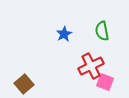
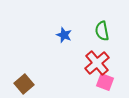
blue star: moved 1 px down; rotated 21 degrees counterclockwise
red cross: moved 6 px right, 3 px up; rotated 15 degrees counterclockwise
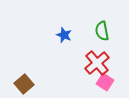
pink square: rotated 12 degrees clockwise
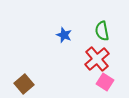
red cross: moved 4 px up
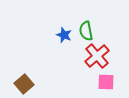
green semicircle: moved 16 px left
red cross: moved 3 px up
pink square: moved 1 px right; rotated 30 degrees counterclockwise
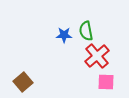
blue star: rotated 21 degrees counterclockwise
brown square: moved 1 px left, 2 px up
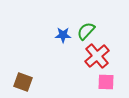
green semicircle: rotated 54 degrees clockwise
blue star: moved 1 px left
brown square: rotated 30 degrees counterclockwise
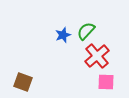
blue star: rotated 21 degrees counterclockwise
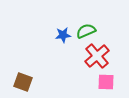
green semicircle: rotated 24 degrees clockwise
blue star: rotated 14 degrees clockwise
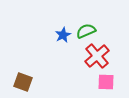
blue star: rotated 21 degrees counterclockwise
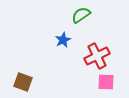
green semicircle: moved 5 px left, 16 px up; rotated 12 degrees counterclockwise
blue star: moved 5 px down
red cross: rotated 15 degrees clockwise
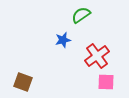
blue star: rotated 14 degrees clockwise
red cross: rotated 10 degrees counterclockwise
